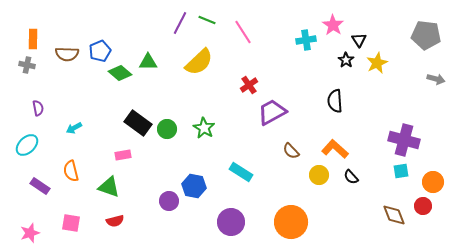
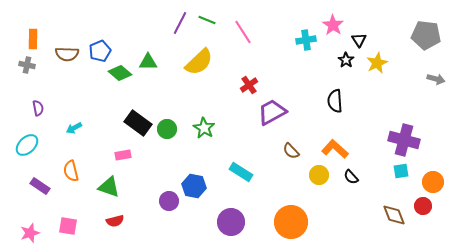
pink square at (71, 223): moved 3 px left, 3 px down
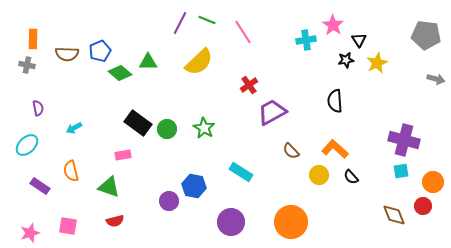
black star at (346, 60): rotated 28 degrees clockwise
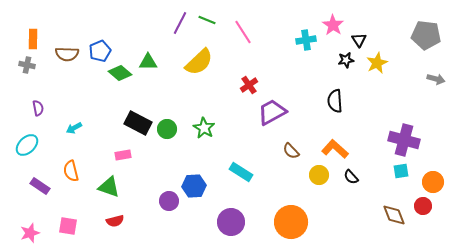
black rectangle at (138, 123): rotated 8 degrees counterclockwise
blue hexagon at (194, 186): rotated 15 degrees counterclockwise
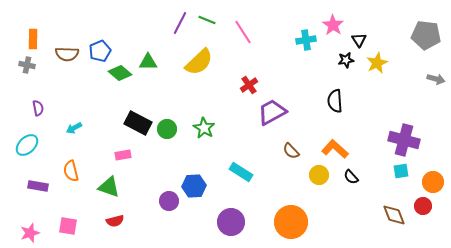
purple rectangle at (40, 186): moved 2 px left; rotated 24 degrees counterclockwise
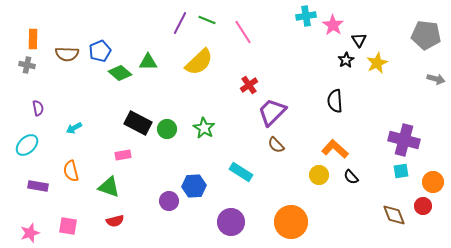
cyan cross at (306, 40): moved 24 px up
black star at (346, 60): rotated 21 degrees counterclockwise
purple trapezoid at (272, 112): rotated 16 degrees counterclockwise
brown semicircle at (291, 151): moved 15 px left, 6 px up
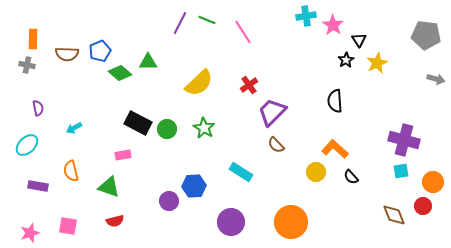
yellow semicircle at (199, 62): moved 21 px down
yellow circle at (319, 175): moved 3 px left, 3 px up
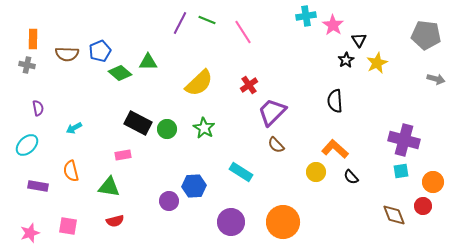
green triangle at (109, 187): rotated 10 degrees counterclockwise
orange circle at (291, 222): moved 8 px left
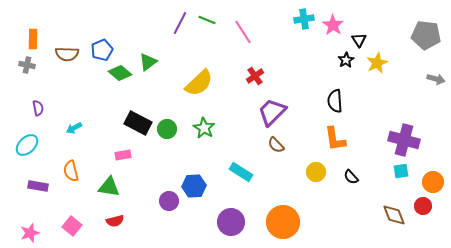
cyan cross at (306, 16): moved 2 px left, 3 px down
blue pentagon at (100, 51): moved 2 px right, 1 px up
green triangle at (148, 62): rotated 36 degrees counterclockwise
red cross at (249, 85): moved 6 px right, 9 px up
orange L-shape at (335, 149): moved 10 px up; rotated 140 degrees counterclockwise
pink square at (68, 226): moved 4 px right; rotated 30 degrees clockwise
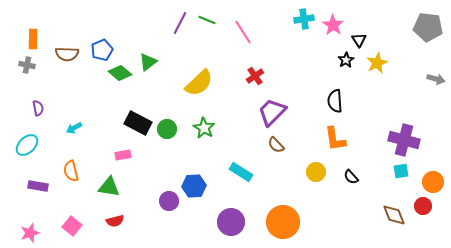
gray pentagon at (426, 35): moved 2 px right, 8 px up
